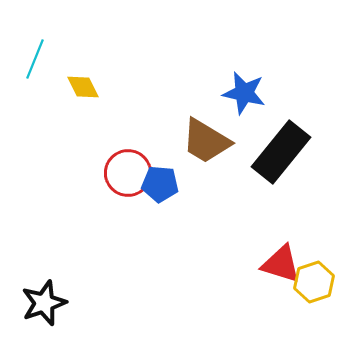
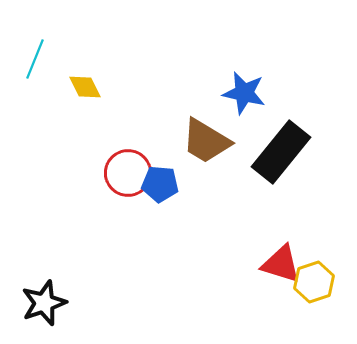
yellow diamond: moved 2 px right
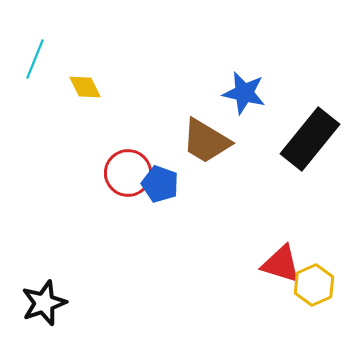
black rectangle: moved 29 px right, 13 px up
blue pentagon: rotated 15 degrees clockwise
yellow hexagon: moved 3 px down; rotated 6 degrees counterclockwise
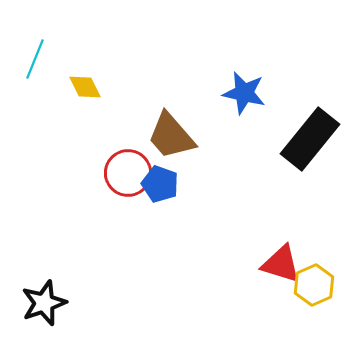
brown trapezoid: moved 35 px left, 5 px up; rotated 18 degrees clockwise
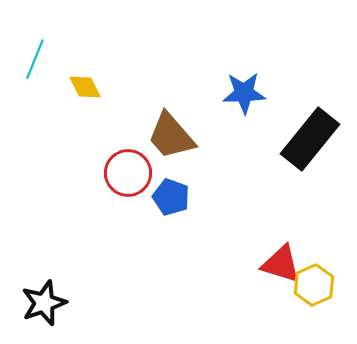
blue star: rotated 15 degrees counterclockwise
blue pentagon: moved 11 px right, 13 px down
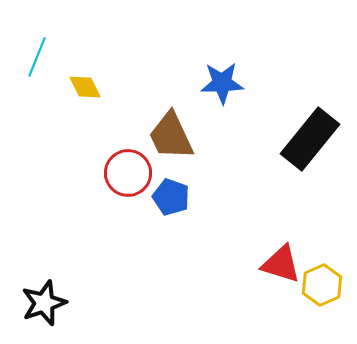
cyan line: moved 2 px right, 2 px up
blue star: moved 22 px left, 10 px up
brown trapezoid: rotated 16 degrees clockwise
yellow hexagon: moved 8 px right
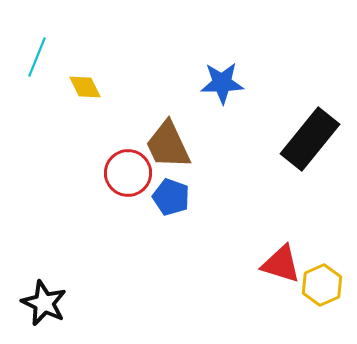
brown trapezoid: moved 3 px left, 9 px down
black star: rotated 27 degrees counterclockwise
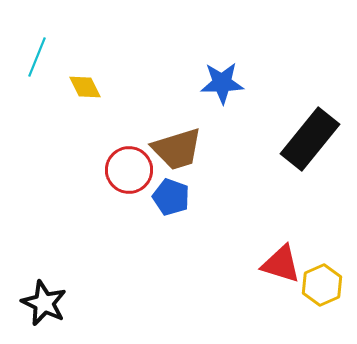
brown trapezoid: moved 9 px right, 4 px down; rotated 82 degrees counterclockwise
red circle: moved 1 px right, 3 px up
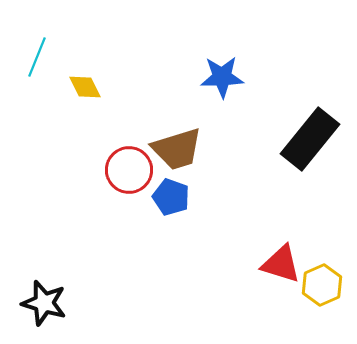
blue star: moved 6 px up
black star: rotated 9 degrees counterclockwise
